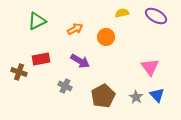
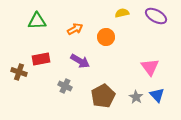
green triangle: rotated 24 degrees clockwise
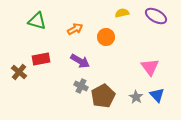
green triangle: rotated 18 degrees clockwise
brown cross: rotated 21 degrees clockwise
gray cross: moved 16 px right
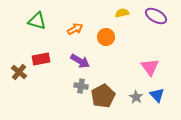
gray cross: rotated 16 degrees counterclockwise
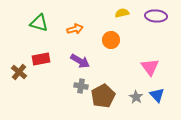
purple ellipse: rotated 25 degrees counterclockwise
green triangle: moved 2 px right, 2 px down
orange arrow: rotated 14 degrees clockwise
orange circle: moved 5 px right, 3 px down
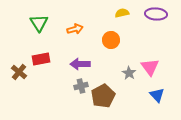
purple ellipse: moved 2 px up
green triangle: rotated 42 degrees clockwise
purple arrow: moved 3 px down; rotated 150 degrees clockwise
gray cross: rotated 24 degrees counterclockwise
gray star: moved 7 px left, 24 px up
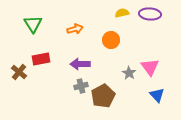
purple ellipse: moved 6 px left
green triangle: moved 6 px left, 1 px down
